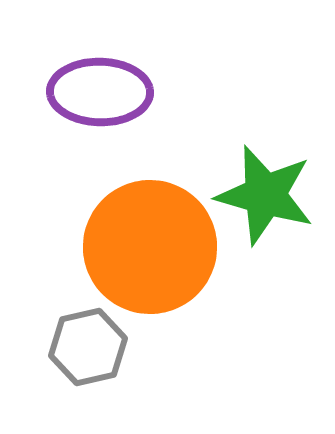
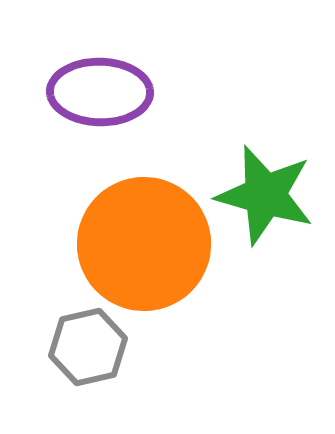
orange circle: moved 6 px left, 3 px up
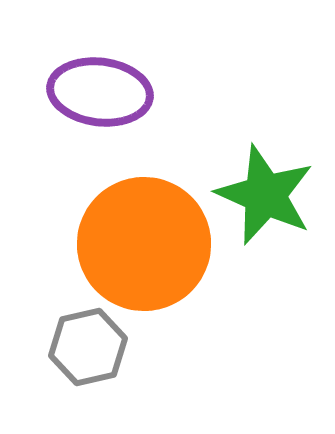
purple ellipse: rotated 6 degrees clockwise
green star: rotated 8 degrees clockwise
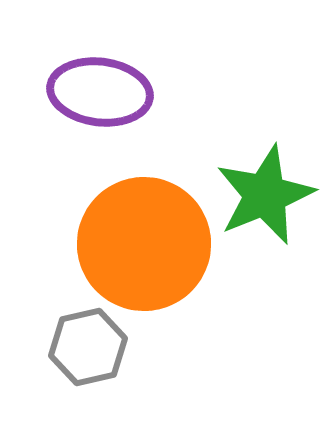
green star: rotated 26 degrees clockwise
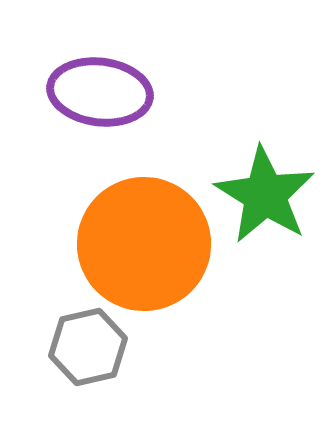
green star: rotated 18 degrees counterclockwise
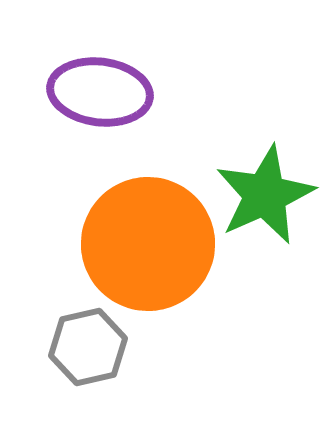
green star: rotated 16 degrees clockwise
orange circle: moved 4 px right
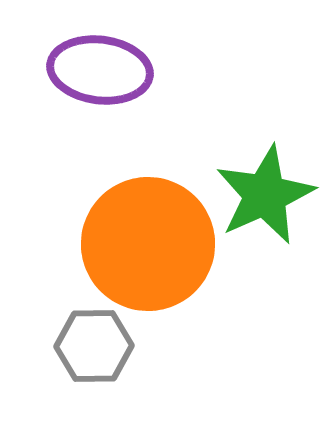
purple ellipse: moved 22 px up
gray hexagon: moved 6 px right, 1 px up; rotated 12 degrees clockwise
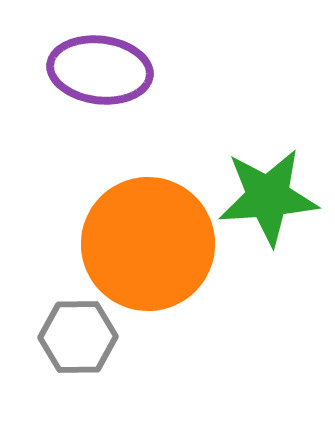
green star: moved 3 px right, 2 px down; rotated 20 degrees clockwise
gray hexagon: moved 16 px left, 9 px up
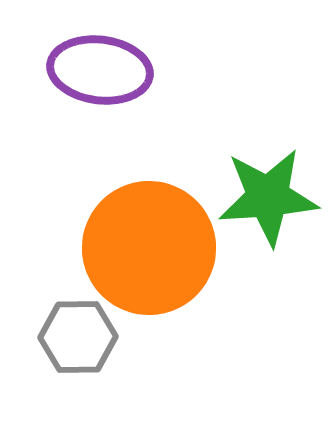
orange circle: moved 1 px right, 4 px down
